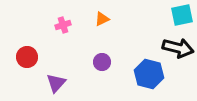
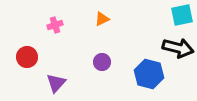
pink cross: moved 8 px left
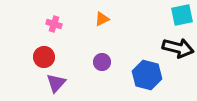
pink cross: moved 1 px left, 1 px up; rotated 35 degrees clockwise
red circle: moved 17 px right
blue hexagon: moved 2 px left, 1 px down
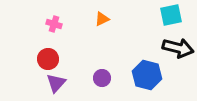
cyan square: moved 11 px left
red circle: moved 4 px right, 2 px down
purple circle: moved 16 px down
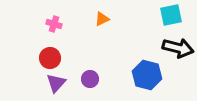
red circle: moved 2 px right, 1 px up
purple circle: moved 12 px left, 1 px down
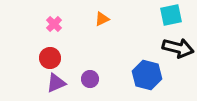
pink cross: rotated 28 degrees clockwise
purple triangle: rotated 25 degrees clockwise
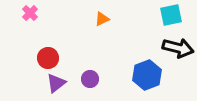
pink cross: moved 24 px left, 11 px up
red circle: moved 2 px left
blue hexagon: rotated 24 degrees clockwise
purple triangle: rotated 15 degrees counterclockwise
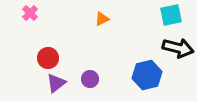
blue hexagon: rotated 8 degrees clockwise
